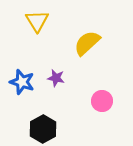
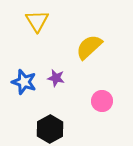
yellow semicircle: moved 2 px right, 4 px down
blue star: moved 2 px right
black hexagon: moved 7 px right
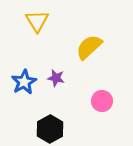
blue star: rotated 25 degrees clockwise
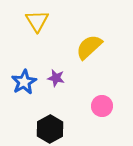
pink circle: moved 5 px down
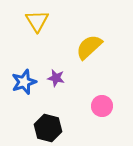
blue star: rotated 10 degrees clockwise
black hexagon: moved 2 px left, 1 px up; rotated 16 degrees counterclockwise
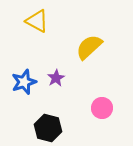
yellow triangle: rotated 30 degrees counterclockwise
purple star: rotated 30 degrees clockwise
pink circle: moved 2 px down
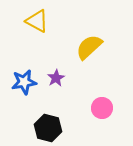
blue star: rotated 10 degrees clockwise
